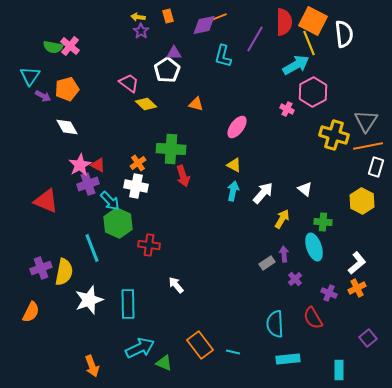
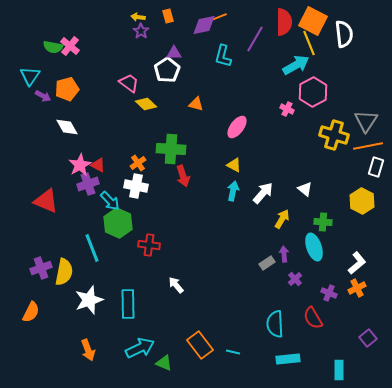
orange arrow at (92, 366): moved 4 px left, 16 px up
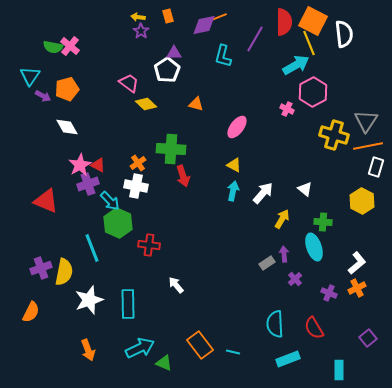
red semicircle at (313, 318): moved 1 px right, 10 px down
cyan rectangle at (288, 359): rotated 15 degrees counterclockwise
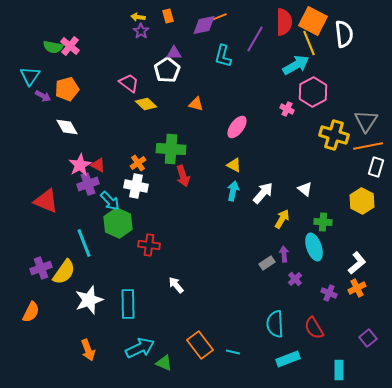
cyan line at (92, 248): moved 8 px left, 5 px up
yellow semicircle at (64, 272): rotated 24 degrees clockwise
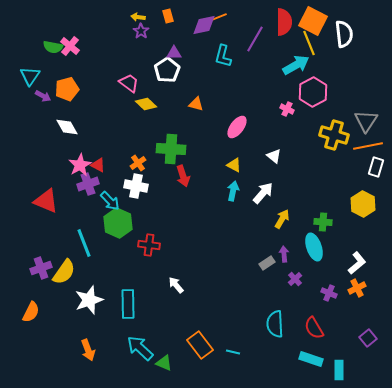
white triangle at (305, 189): moved 31 px left, 33 px up
yellow hexagon at (362, 201): moved 1 px right, 3 px down
cyan arrow at (140, 348): rotated 112 degrees counterclockwise
cyan rectangle at (288, 359): moved 23 px right; rotated 40 degrees clockwise
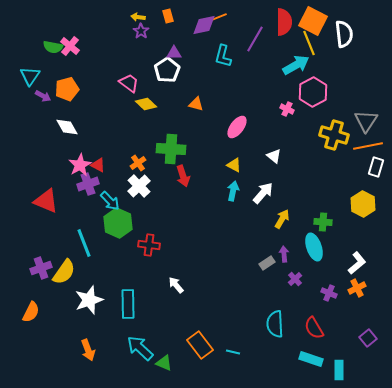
white cross at (136, 186): moved 3 px right; rotated 35 degrees clockwise
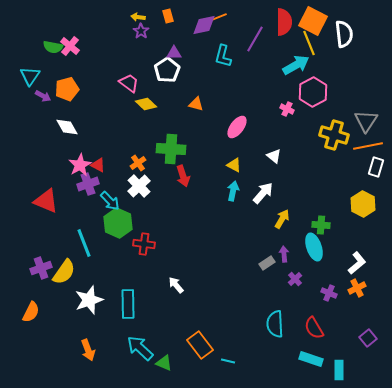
green cross at (323, 222): moved 2 px left, 3 px down
red cross at (149, 245): moved 5 px left, 1 px up
cyan line at (233, 352): moved 5 px left, 9 px down
